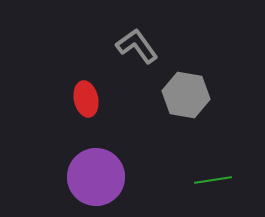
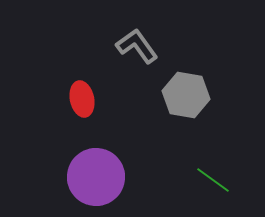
red ellipse: moved 4 px left
green line: rotated 45 degrees clockwise
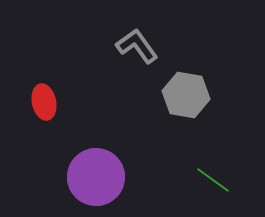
red ellipse: moved 38 px left, 3 px down
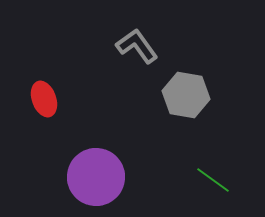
red ellipse: moved 3 px up; rotated 8 degrees counterclockwise
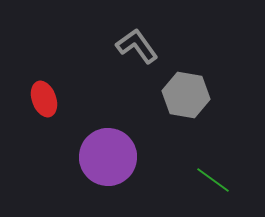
purple circle: moved 12 px right, 20 px up
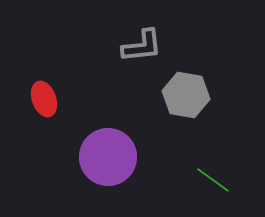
gray L-shape: moved 5 px right; rotated 120 degrees clockwise
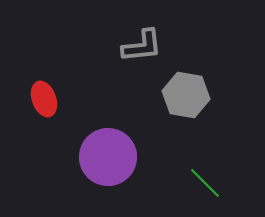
green line: moved 8 px left, 3 px down; rotated 9 degrees clockwise
